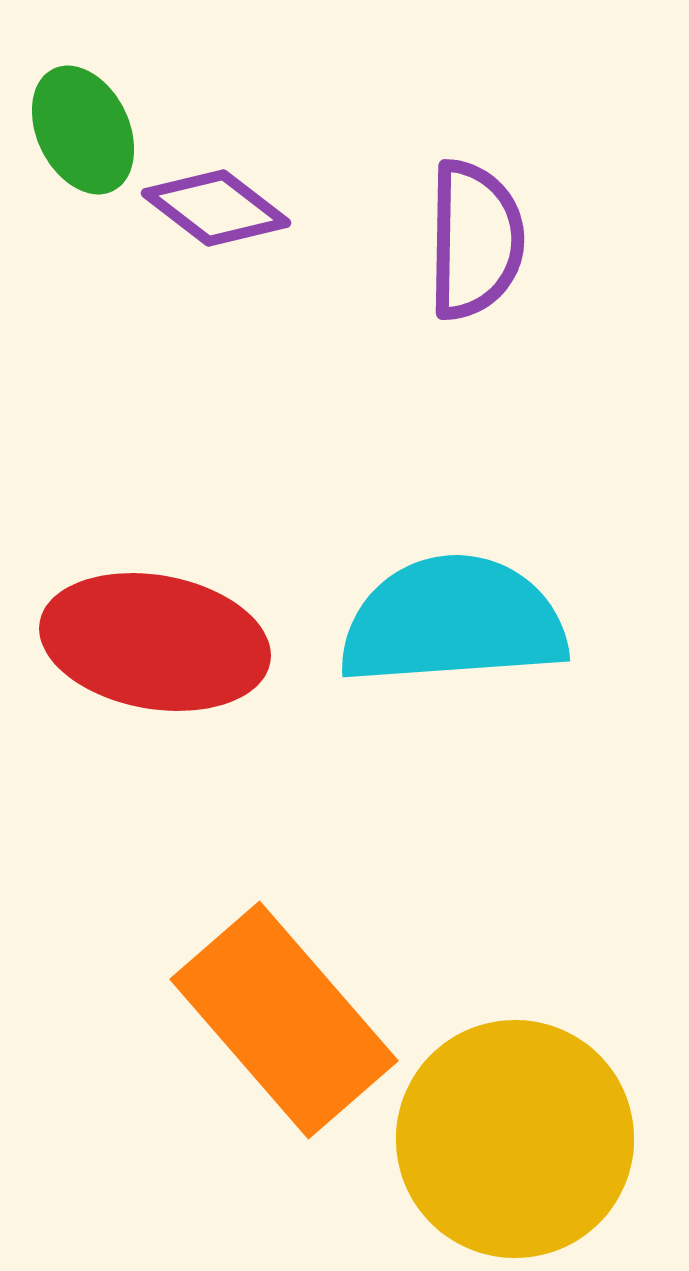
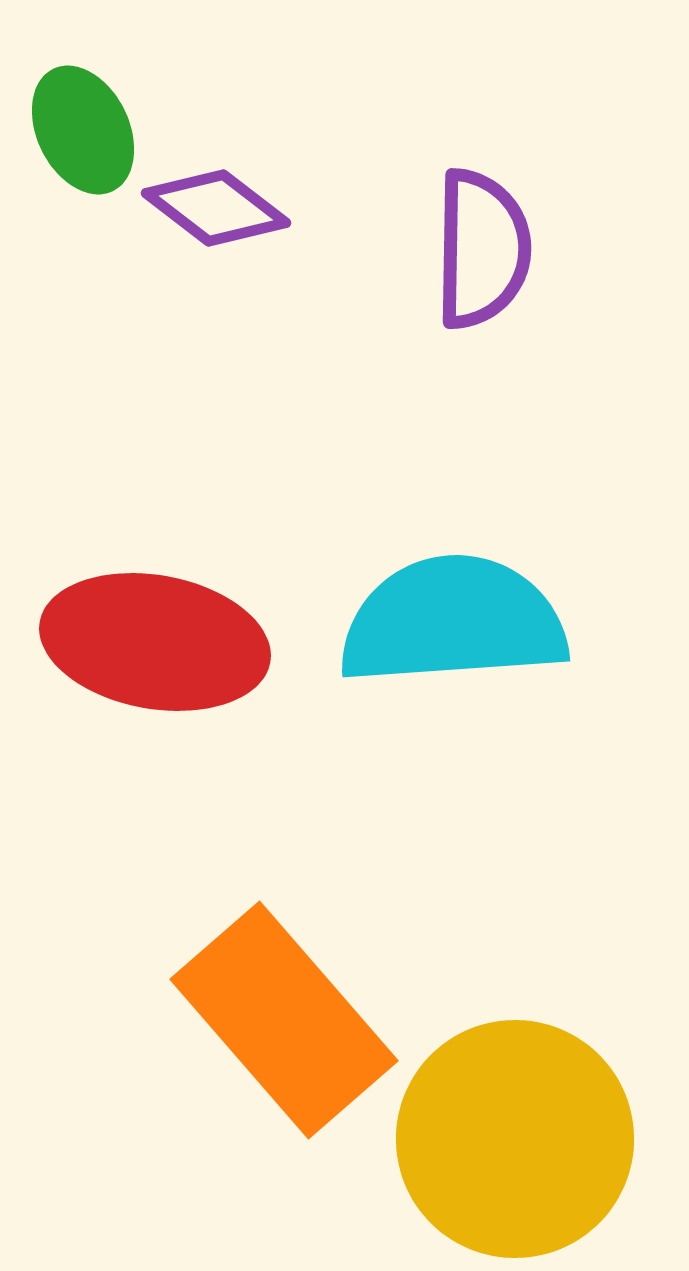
purple semicircle: moved 7 px right, 9 px down
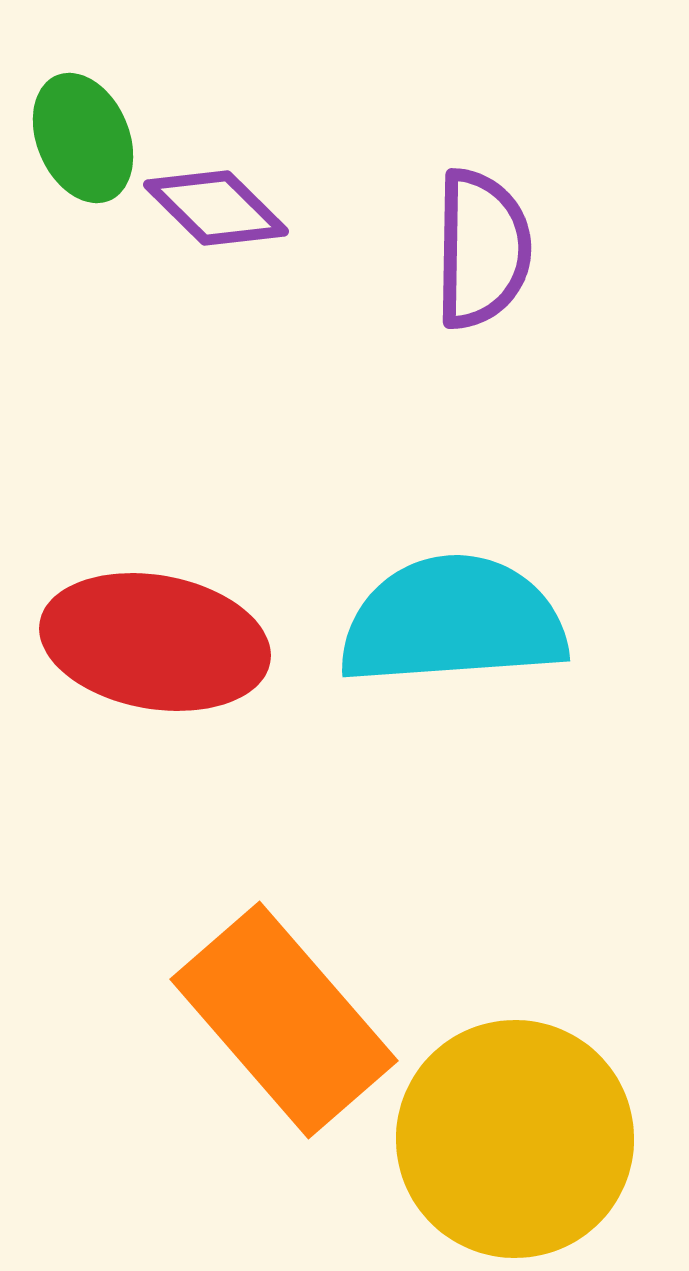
green ellipse: moved 8 px down; rotated 3 degrees clockwise
purple diamond: rotated 7 degrees clockwise
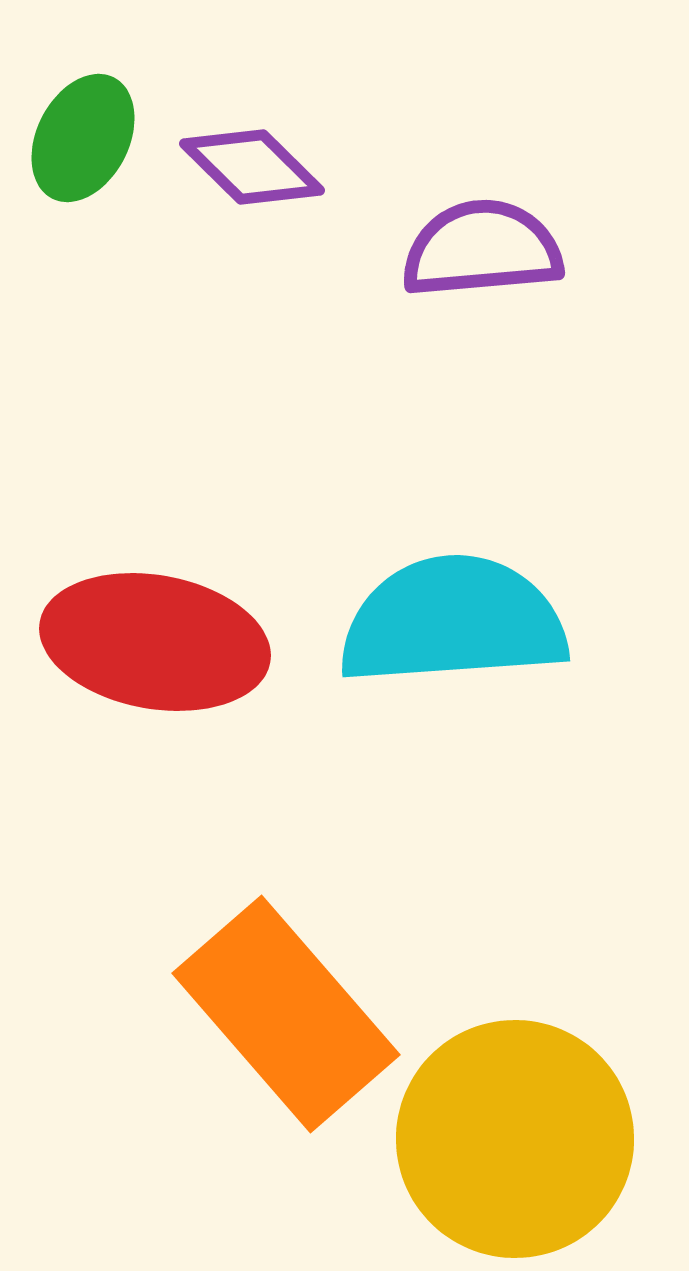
green ellipse: rotated 50 degrees clockwise
purple diamond: moved 36 px right, 41 px up
purple semicircle: rotated 96 degrees counterclockwise
orange rectangle: moved 2 px right, 6 px up
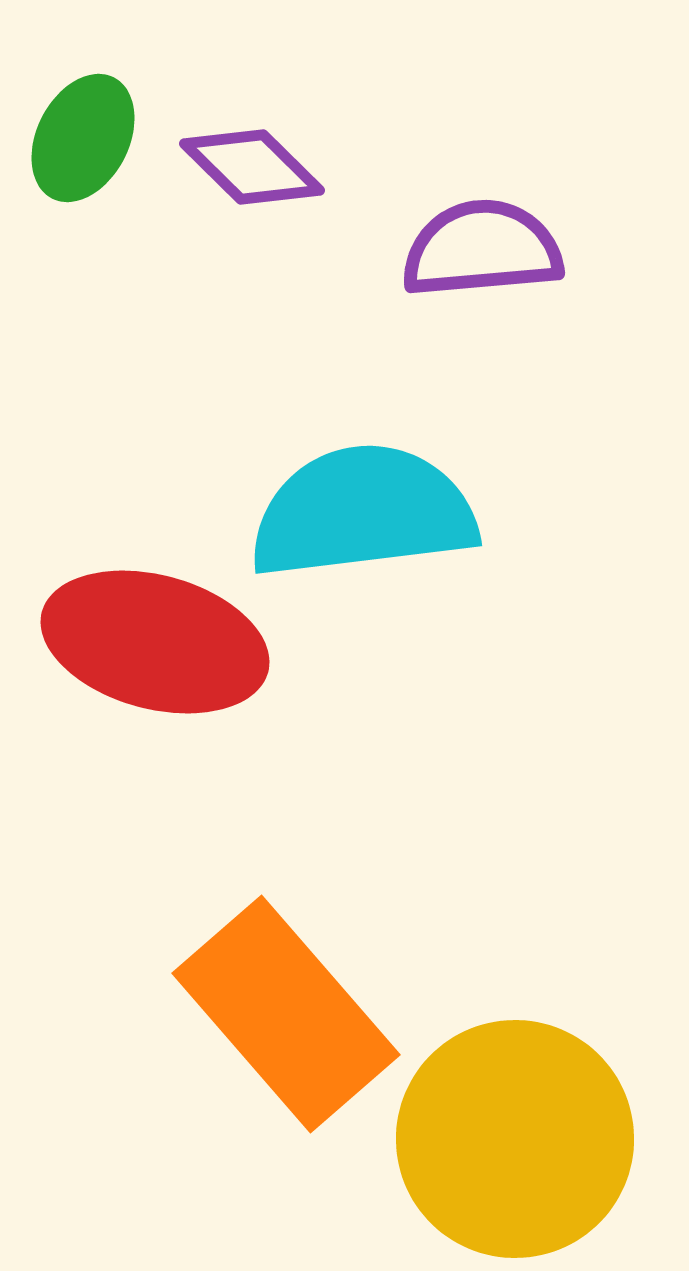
cyan semicircle: moved 90 px left, 109 px up; rotated 3 degrees counterclockwise
red ellipse: rotated 5 degrees clockwise
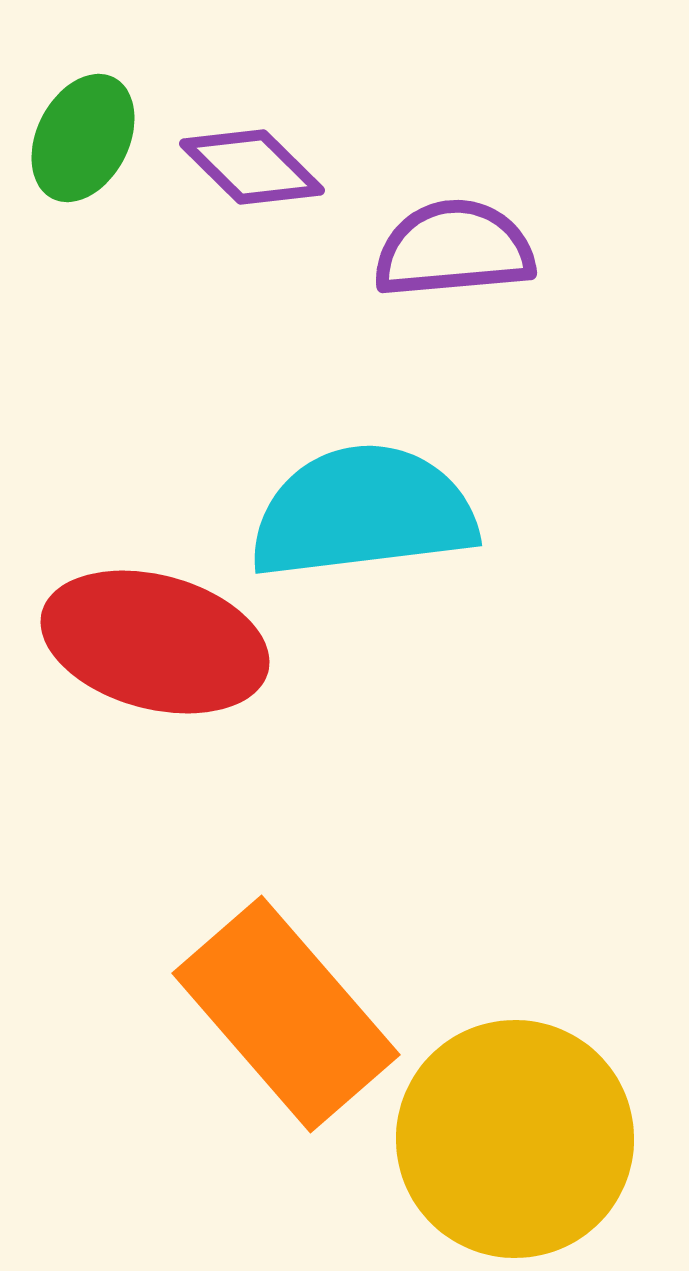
purple semicircle: moved 28 px left
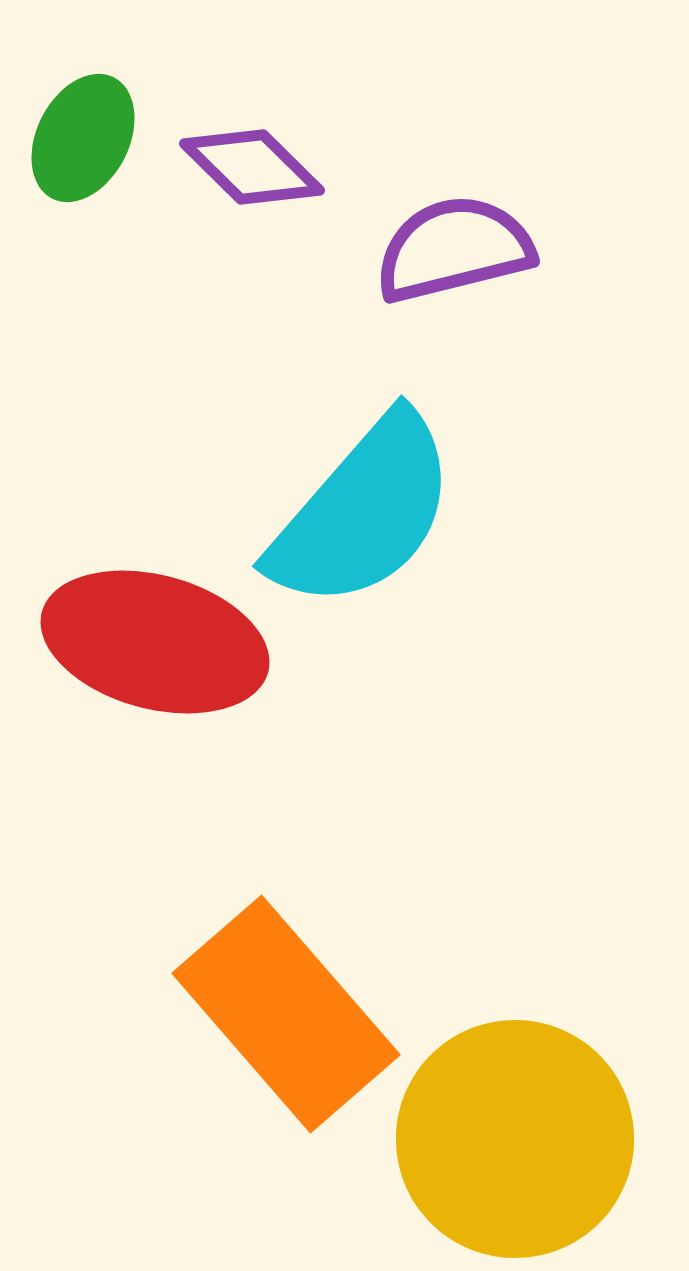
purple semicircle: rotated 9 degrees counterclockwise
cyan semicircle: rotated 138 degrees clockwise
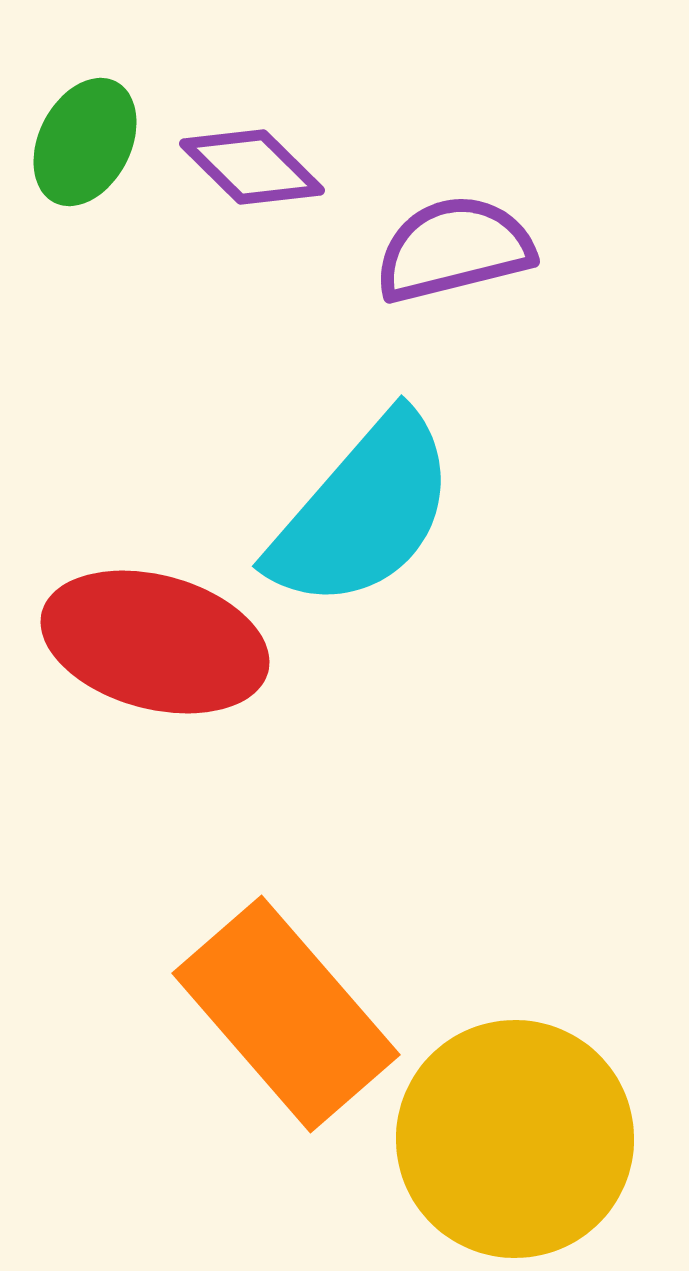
green ellipse: moved 2 px right, 4 px down
